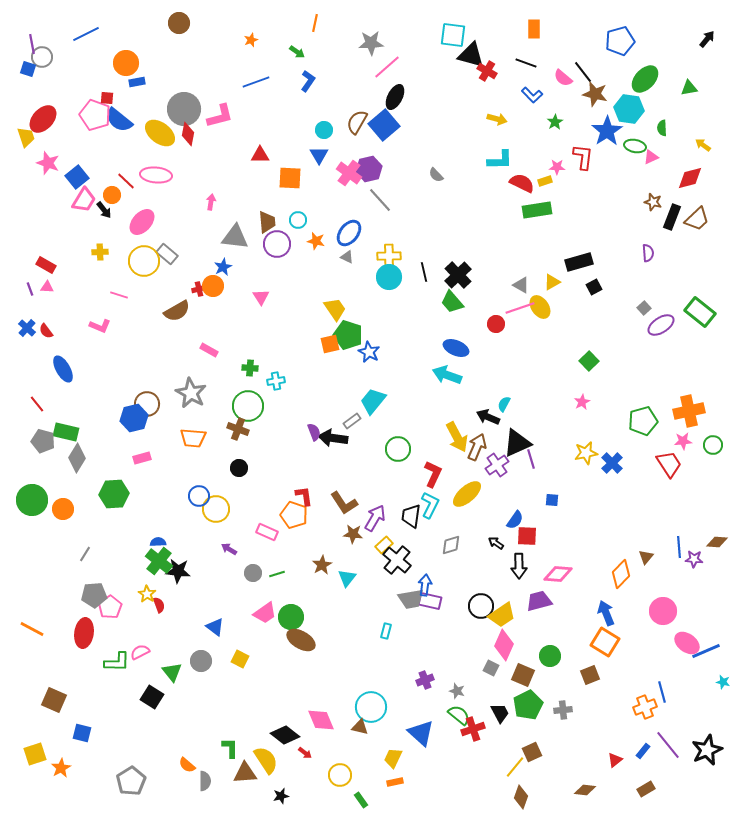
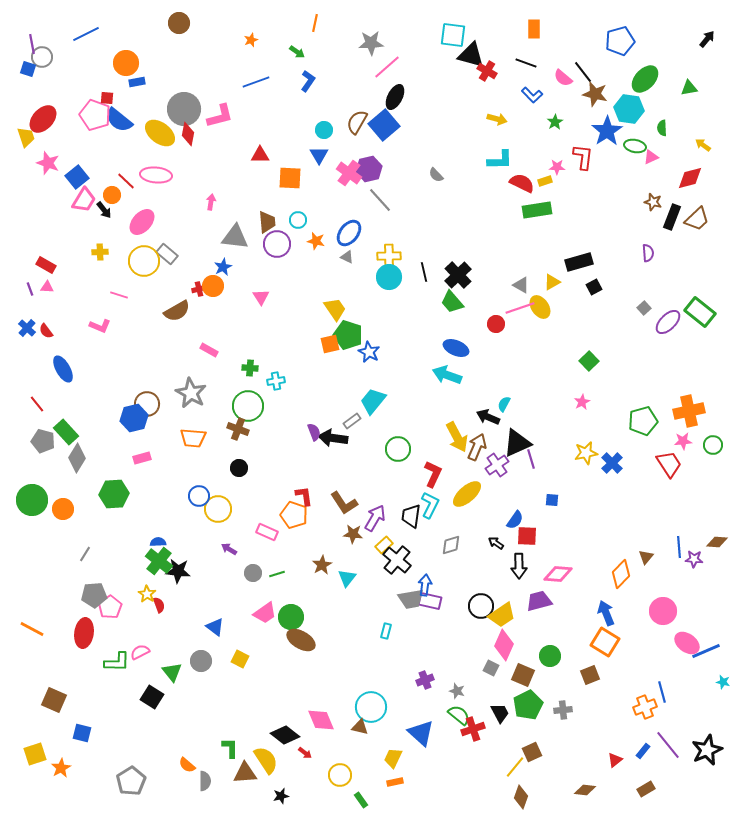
purple ellipse at (661, 325): moved 7 px right, 3 px up; rotated 12 degrees counterclockwise
green rectangle at (66, 432): rotated 35 degrees clockwise
yellow circle at (216, 509): moved 2 px right
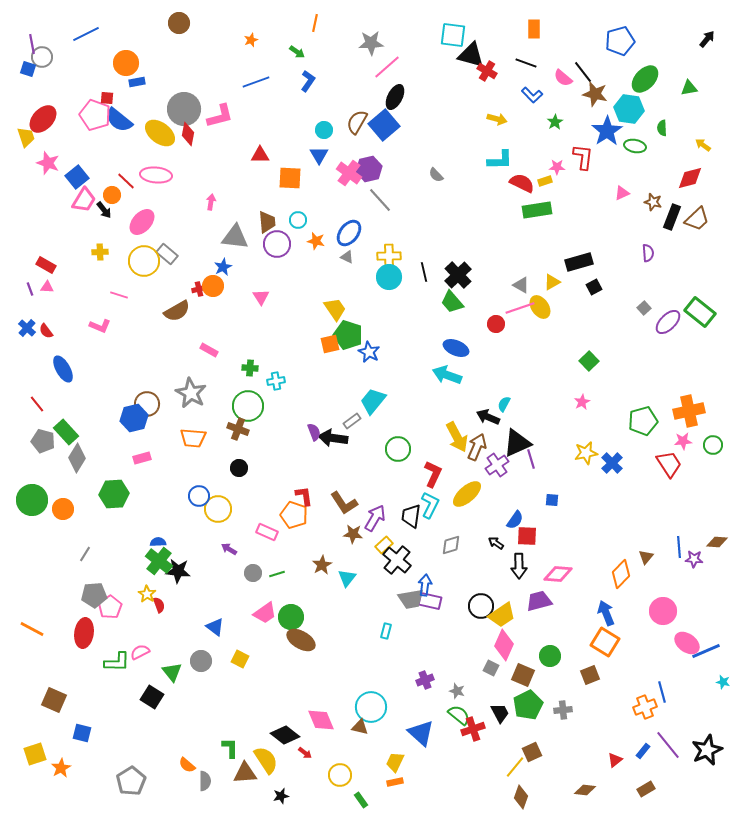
pink triangle at (651, 157): moved 29 px left, 36 px down
yellow trapezoid at (393, 758): moved 2 px right, 4 px down
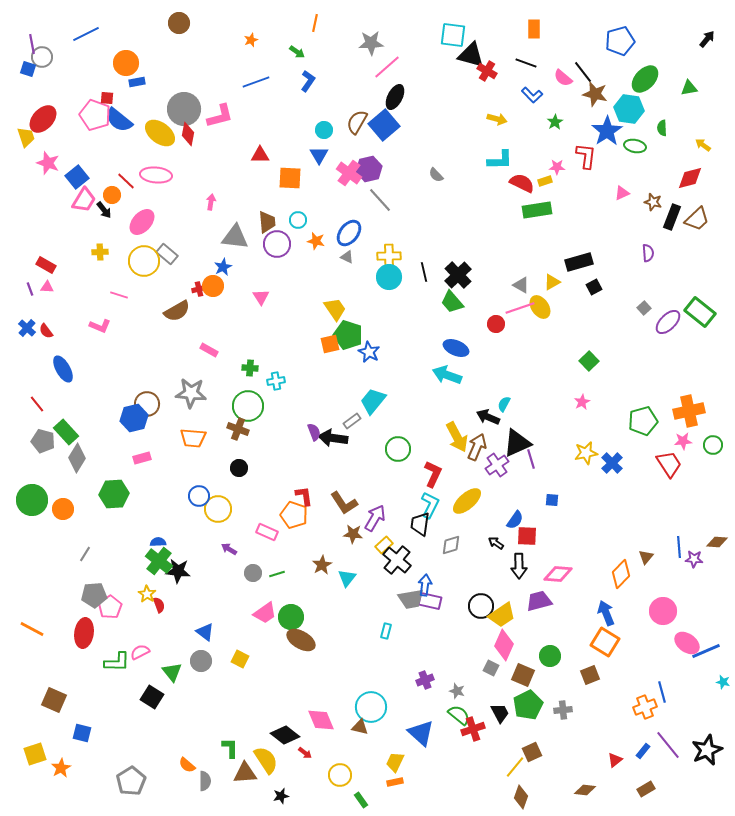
red L-shape at (583, 157): moved 3 px right, 1 px up
gray star at (191, 393): rotated 24 degrees counterclockwise
yellow ellipse at (467, 494): moved 7 px down
black trapezoid at (411, 516): moved 9 px right, 8 px down
blue triangle at (215, 627): moved 10 px left, 5 px down
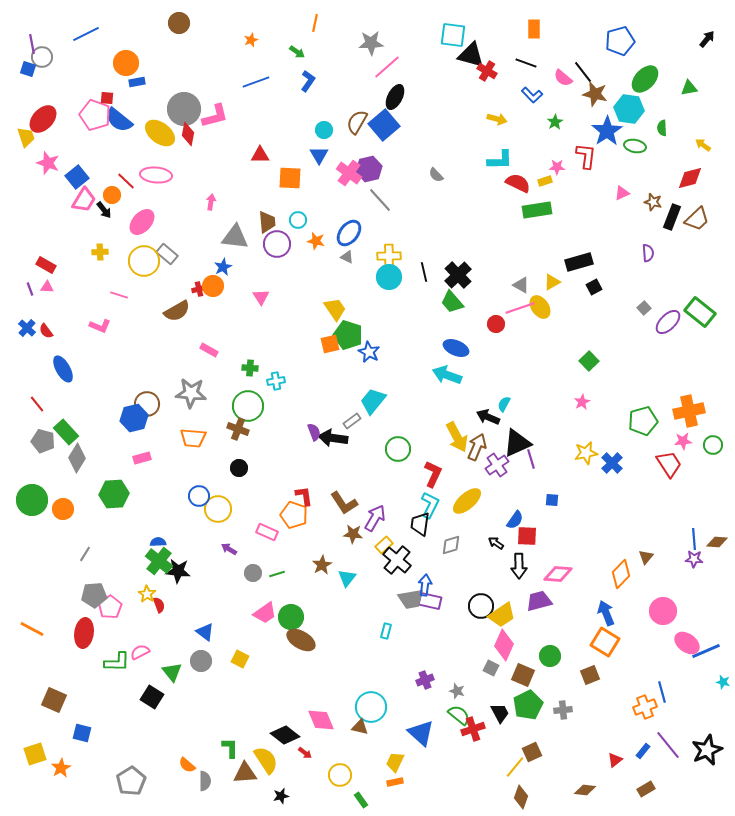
pink L-shape at (220, 116): moved 5 px left
red semicircle at (522, 183): moved 4 px left
blue line at (679, 547): moved 15 px right, 8 px up
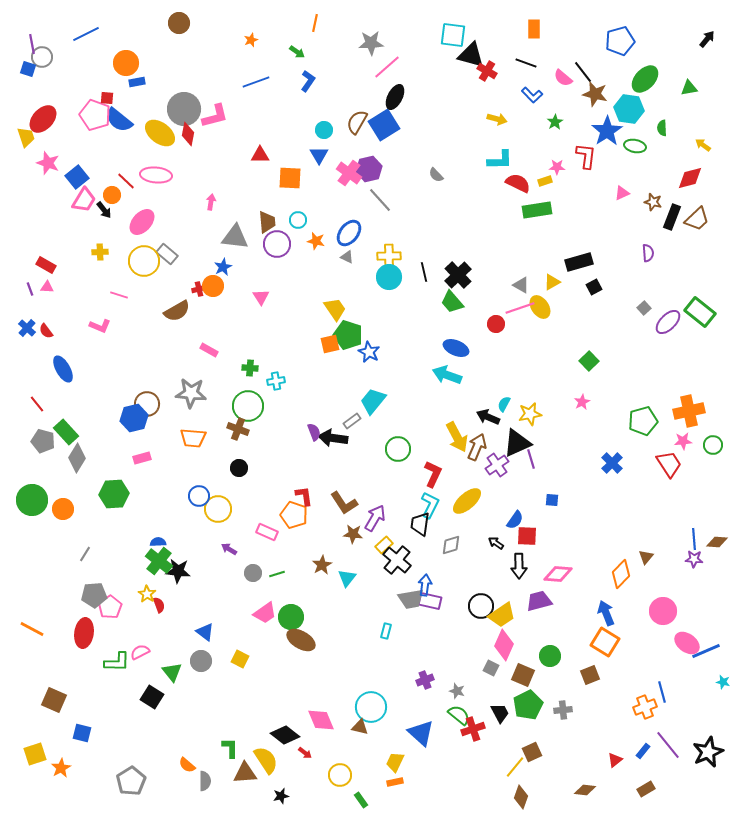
blue square at (384, 125): rotated 8 degrees clockwise
yellow star at (586, 453): moved 56 px left, 39 px up
black star at (707, 750): moved 1 px right, 2 px down
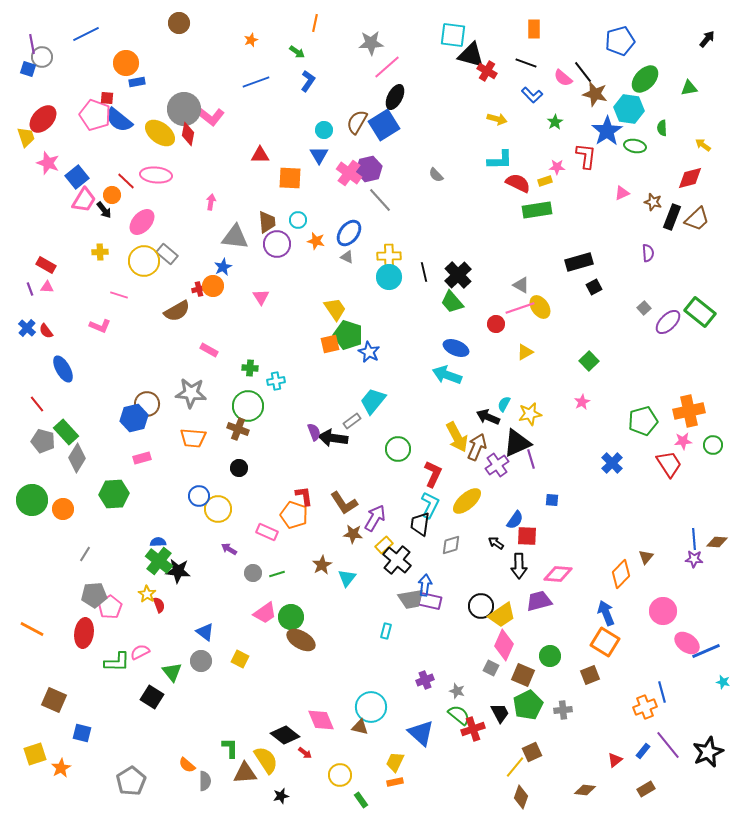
pink L-shape at (215, 116): moved 5 px left; rotated 52 degrees clockwise
yellow triangle at (552, 282): moved 27 px left, 70 px down
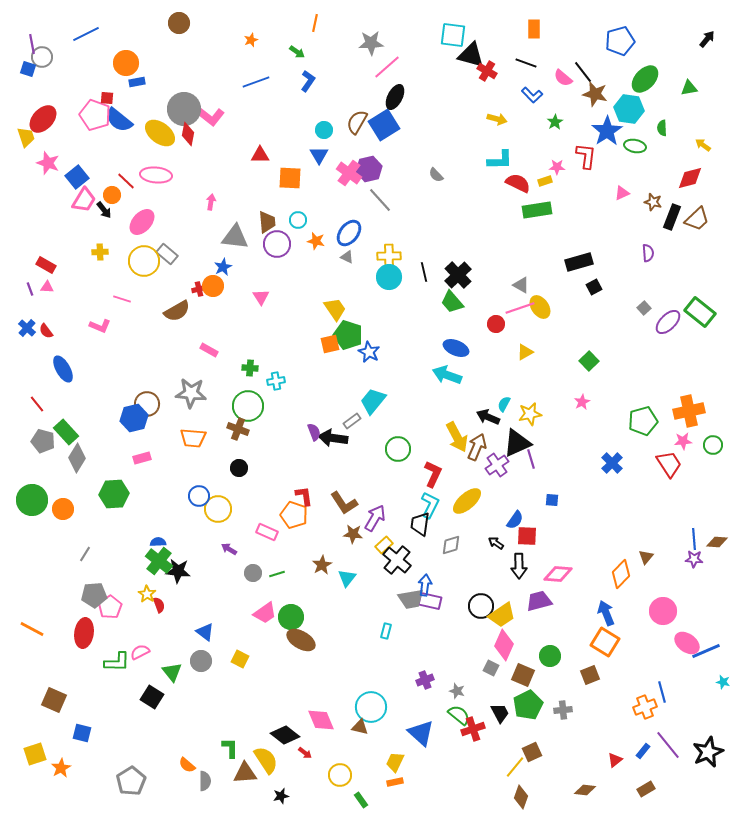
pink line at (119, 295): moved 3 px right, 4 px down
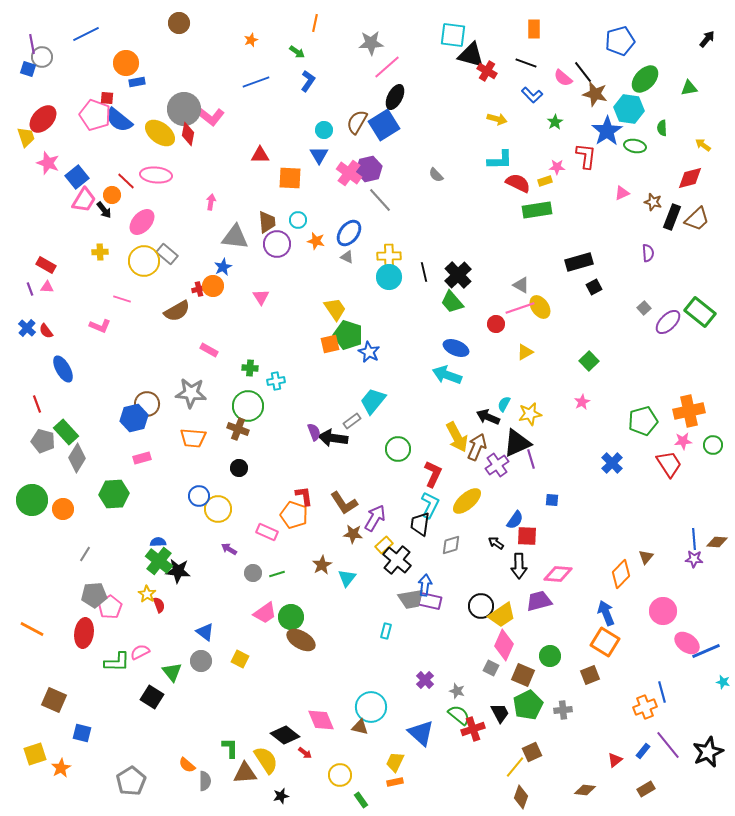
red line at (37, 404): rotated 18 degrees clockwise
purple cross at (425, 680): rotated 24 degrees counterclockwise
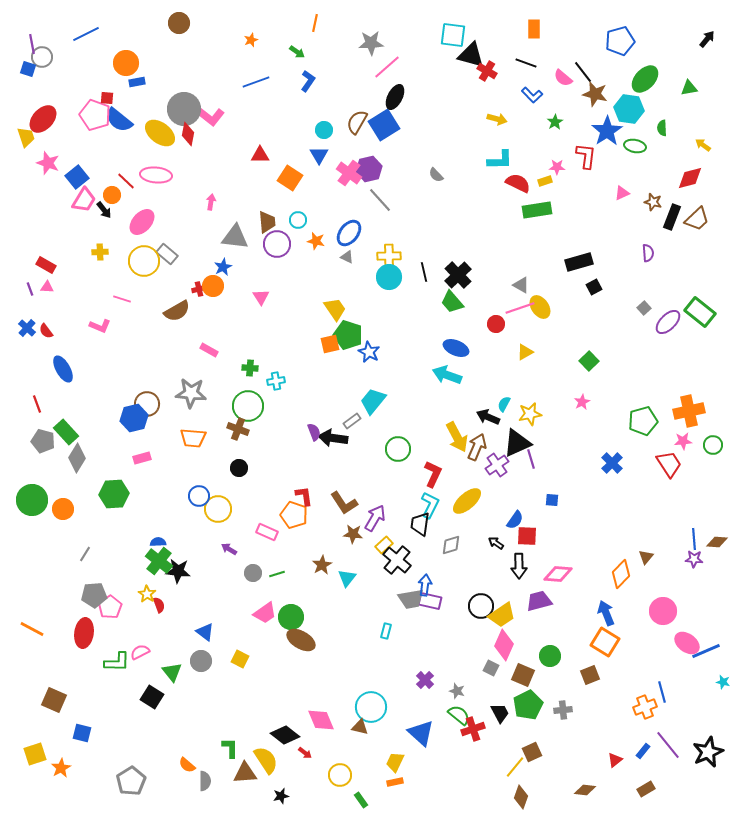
orange square at (290, 178): rotated 30 degrees clockwise
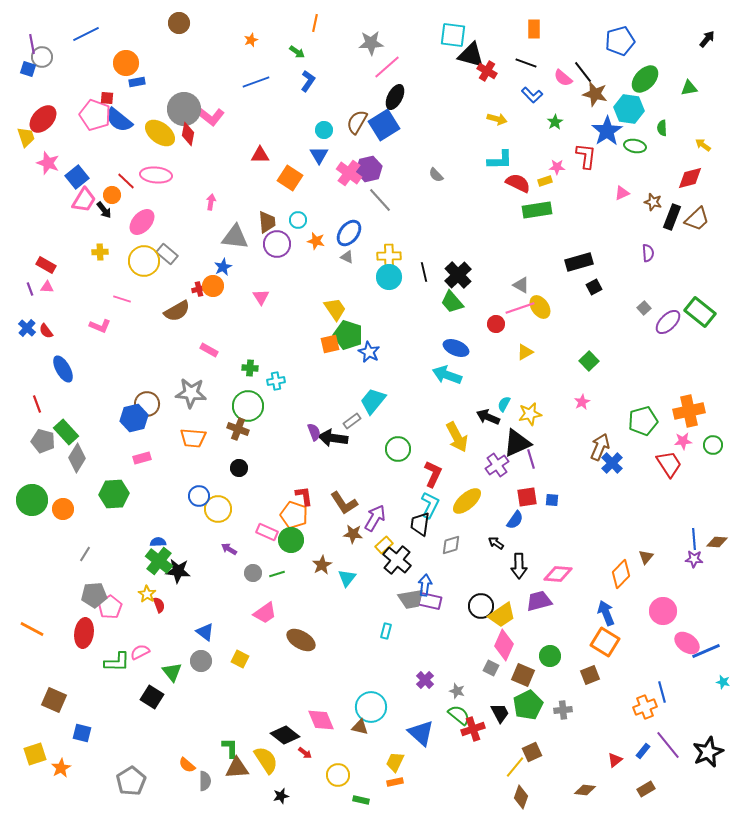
brown arrow at (477, 447): moved 123 px right
red square at (527, 536): moved 39 px up; rotated 10 degrees counterclockwise
green circle at (291, 617): moved 77 px up
brown triangle at (245, 773): moved 8 px left, 5 px up
yellow circle at (340, 775): moved 2 px left
green rectangle at (361, 800): rotated 42 degrees counterclockwise
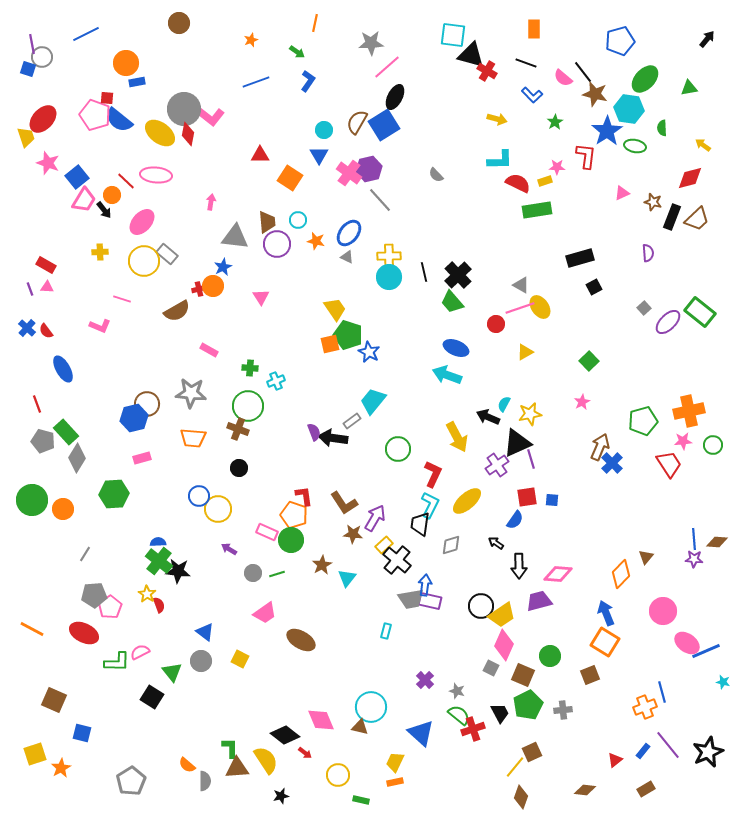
black rectangle at (579, 262): moved 1 px right, 4 px up
cyan cross at (276, 381): rotated 12 degrees counterclockwise
red ellipse at (84, 633): rotated 72 degrees counterclockwise
